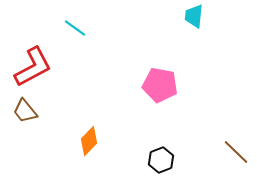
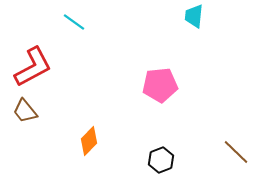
cyan line: moved 1 px left, 6 px up
pink pentagon: rotated 16 degrees counterclockwise
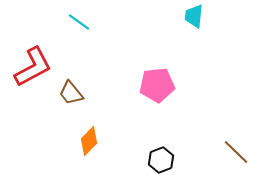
cyan line: moved 5 px right
pink pentagon: moved 3 px left
brown trapezoid: moved 46 px right, 18 px up
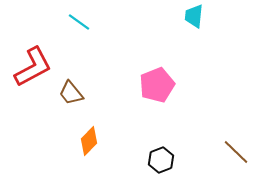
pink pentagon: rotated 16 degrees counterclockwise
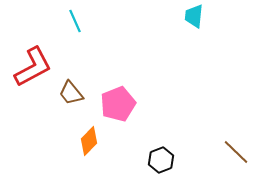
cyan line: moved 4 px left, 1 px up; rotated 30 degrees clockwise
pink pentagon: moved 39 px left, 19 px down
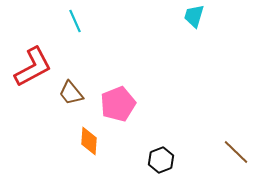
cyan trapezoid: rotated 10 degrees clockwise
orange diamond: rotated 40 degrees counterclockwise
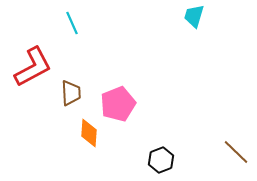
cyan line: moved 3 px left, 2 px down
brown trapezoid: rotated 144 degrees counterclockwise
orange diamond: moved 8 px up
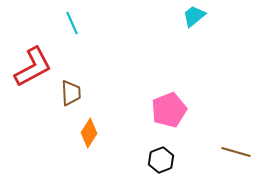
cyan trapezoid: rotated 35 degrees clockwise
pink pentagon: moved 51 px right, 6 px down
orange diamond: rotated 28 degrees clockwise
brown line: rotated 28 degrees counterclockwise
